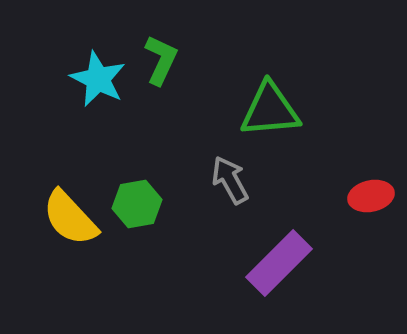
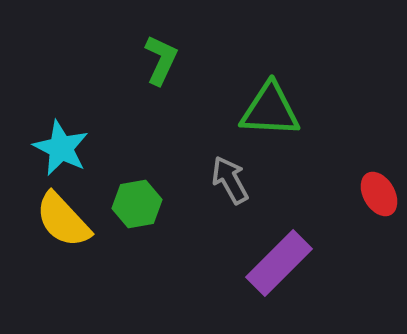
cyan star: moved 37 px left, 69 px down
green triangle: rotated 8 degrees clockwise
red ellipse: moved 8 px right, 2 px up; rotated 72 degrees clockwise
yellow semicircle: moved 7 px left, 2 px down
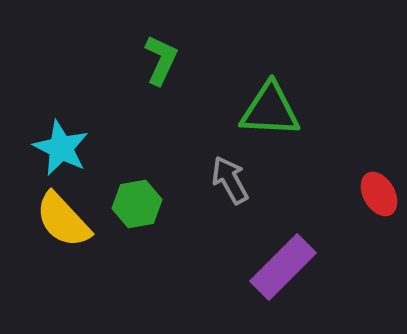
purple rectangle: moved 4 px right, 4 px down
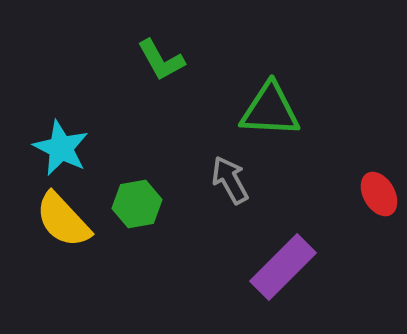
green L-shape: rotated 126 degrees clockwise
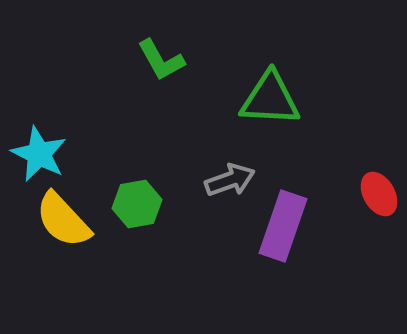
green triangle: moved 11 px up
cyan star: moved 22 px left, 6 px down
gray arrow: rotated 99 degrees clockwise
purple rectangle: moved 41 px up; rotated 26 degrees counterclockwise
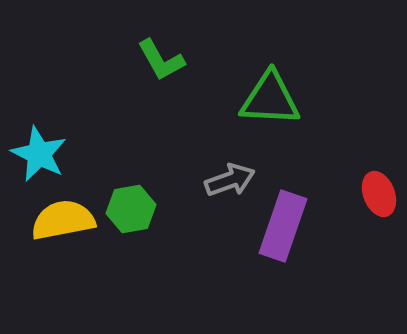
red ellipse: rotated 9 degrees clockwise
green hexagon: moved 6 px left, 5 px down
yellow semicircle: rotated 122 degrees clockwise
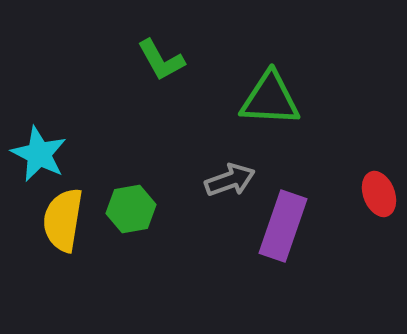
yellow semicircle: rotated 70 degrees counterclockwise
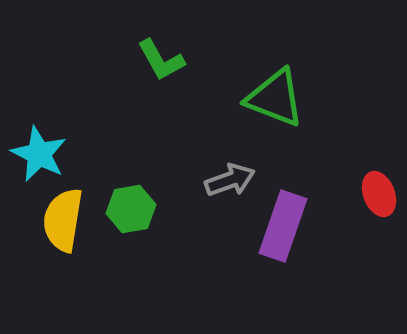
green triangle: moved 5 px right, 1 px up; rotated 18 degrees clockwise
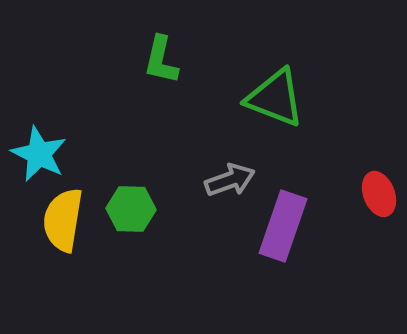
green L-shape: rotated 42 degrees clockwise
green hexagon: rotated 12 degrees clockwise
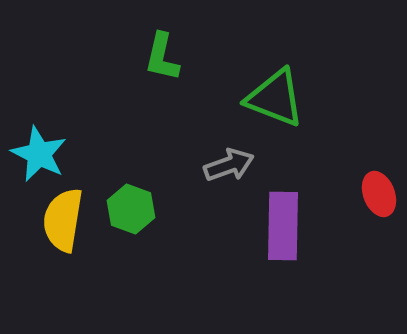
green L-shape: moved 1 px right, 3 px up
gray arrow: moved 1 px left, 15 px up
green hexagon: rotated 18 degrees clockwise
purple rectangle: rotated 18 degrees counterclockwise
